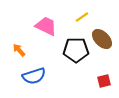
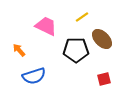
red square: moved 2 px up
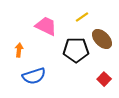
orange arrow: rotated 48 degrees clockwise
red square: rotated 32 degrees counterclockwise
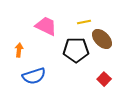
yellow line: moved 2 px right, 5 px down; rotated 24 degrees clockwise
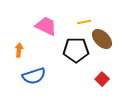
red square: moved 2 px left
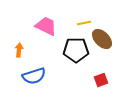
yellow line: moved 1 px down
red square: moved 1 px left, 1 px down; rotated 24 degrees clockwise
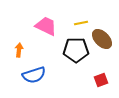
yellow line: moved 3 px left
blue semicircle: moved 1 px up
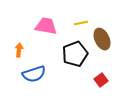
pink trapezoid: rotated 15 degrees counterclockwise
brown ellipse: rotated 20 degrees clockwise
black pentagon: moved 1 px left, 4 px down; rotated 20 degrees counterclockwise
blue semicircle: moved 1 px up
red square: rotated 16 degrees counterclockwise
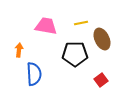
black pentagon: rotated 20 degrees clockwise
blue semicircle: rotated 75 degrees counterclockwise
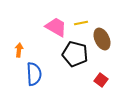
pink trapezoid: moved 10 px right, 1 px down; rotated 20 degrees clockwise
black pentagon: rotated 15 degrees clockwise
red square: rotated 16 degrees counterclockwise
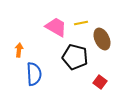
black pentagon: moved 3 px down
red square: moved 1 px left, 2 px down
